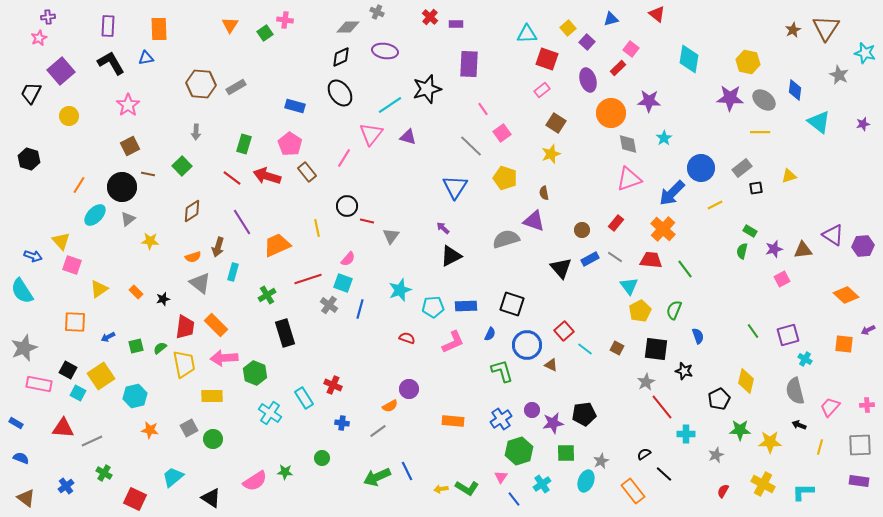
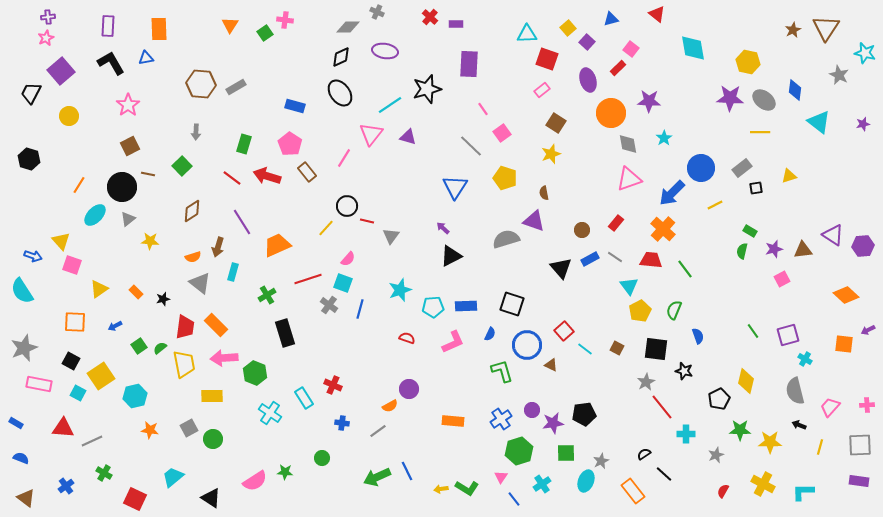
pink star at (39, 38): moved 7 px right
cyan diamond at (689, 59): moved 4 px right, 11 px up; rotated 20 degrees counterclockwise
yellow line at (317, 228): moved 9 px right; rotated 54 degrees clockwise
blue arrow at (108, 337): moved 7 px right, 11 px up
green square at (136, 346): moved 3 px right; rotated 21 degrees counterclockwise
black square at (68, 370): moved 3 px right, 9 px up
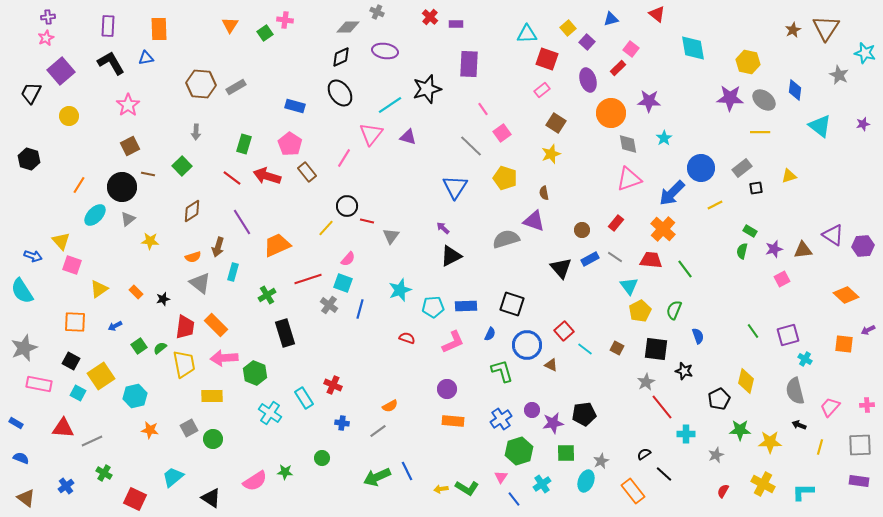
cyan triangle at (819, 122): moved 1 px right, 4 px down
purple circle at (409, 389): moved 38 px right
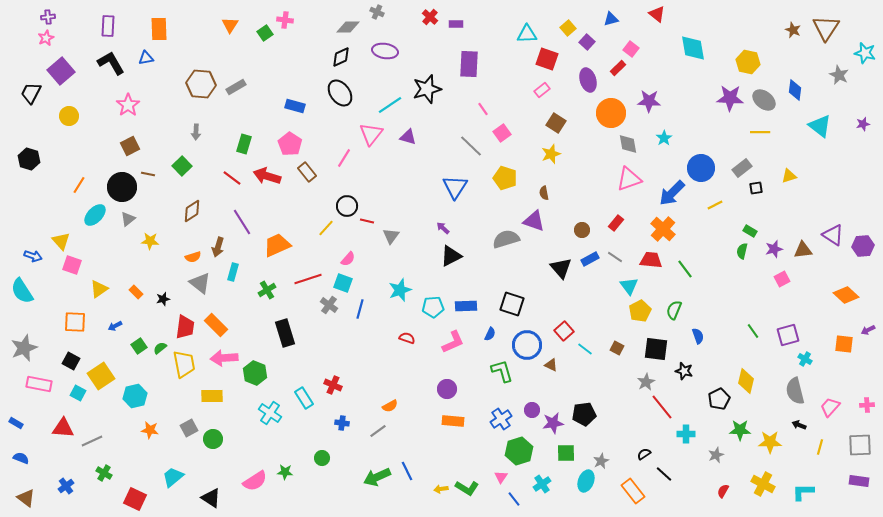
brown star at (793, 30): rotated 21 degrees counterclockwise
green cross at (267, 295): moved 5 px up
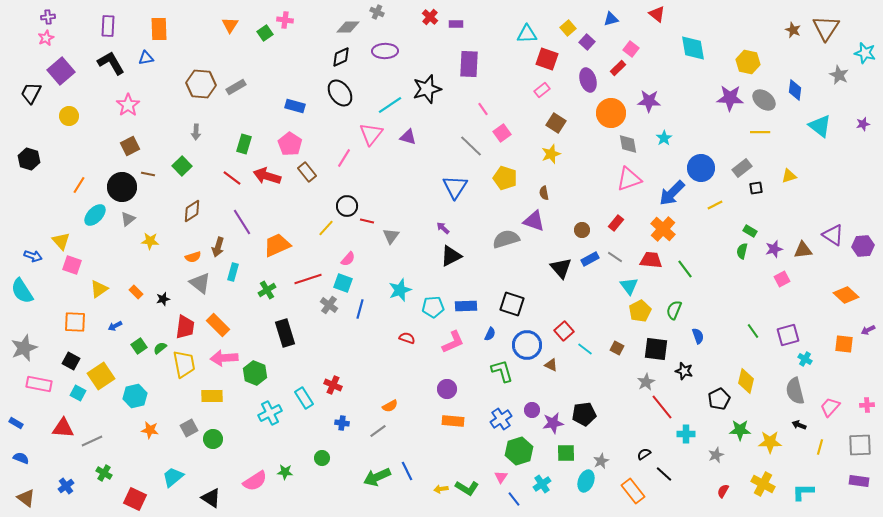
purple ellipse at (385, 51): rotated 10 degrees counterclockwise
orange rectangle at (216, 325): moved 2 px right
cyan cross at (270, 413): rotated 30 degrees clockwise
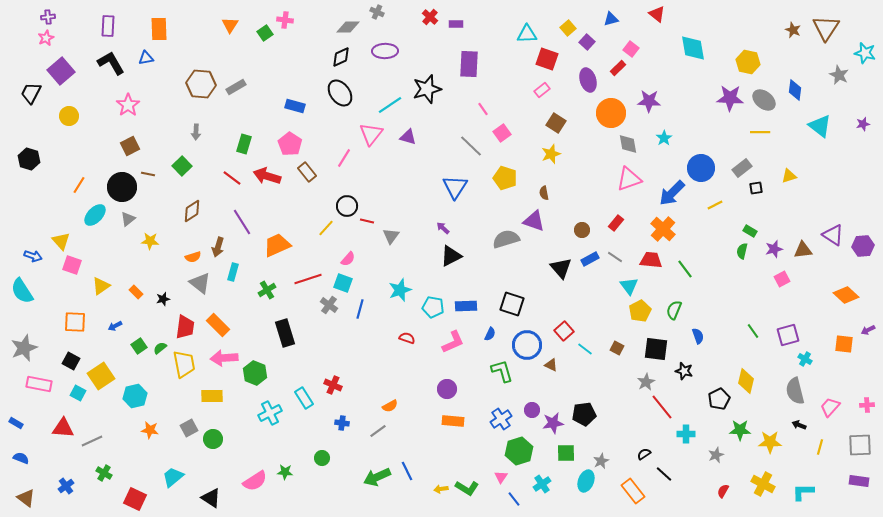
yellow triangle at (99, 289): moved 2 px right, 3 px up
cyan pentagon at (433, 307): rotated 15 degrees clockwise
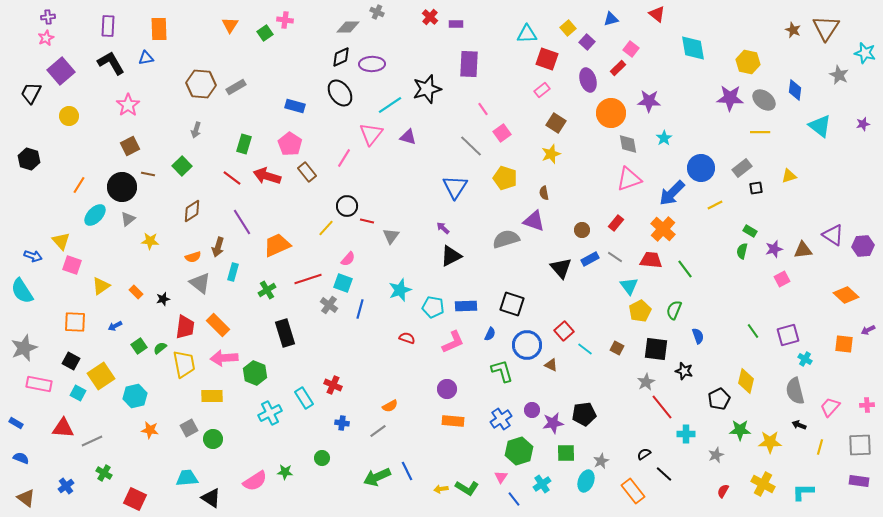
purple ellipse at (385, 51): moved 13 px left, 13 px down
gray arrow at (196, 132): moved 2 px up; rotated 14 degrees clockwise
cyan trapezoid at (173, 477): moved 14 px right, 1 px down; rotated 35 degrees clockwise
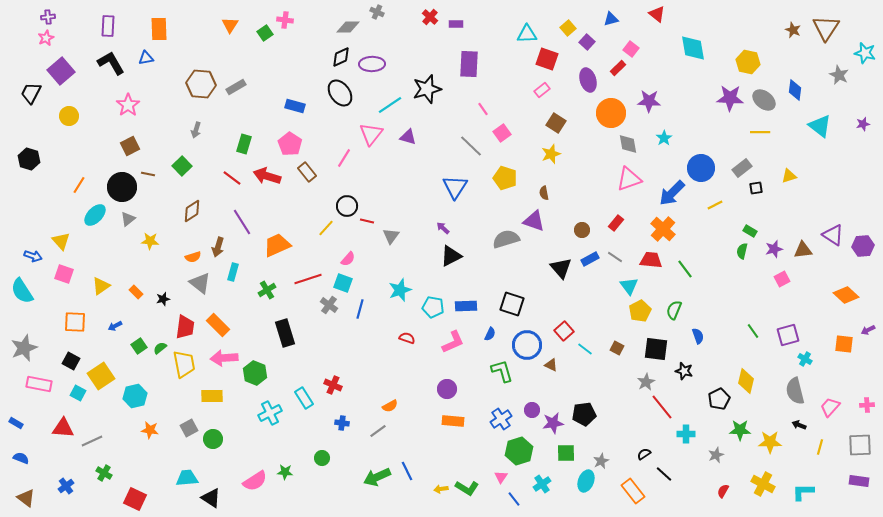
pink square at (72, 265): moved 8 px left, 9 px down
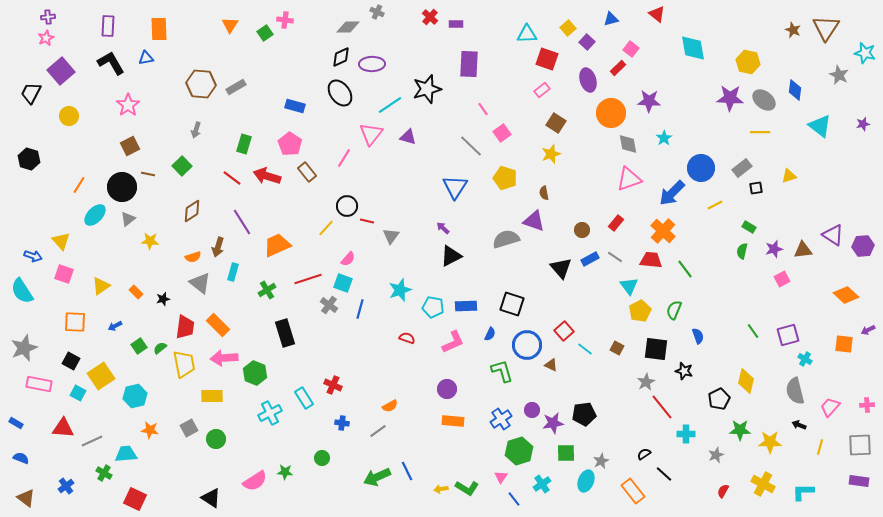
orange cross at (663, 229): moved 2 px down
green rectangle at (750, 231): moved 1 px left, 4 px up
green circle at (213, 439): moved 3 px right
cyan trapezoid at (187, 478): moved 61 px left, 24 px up
